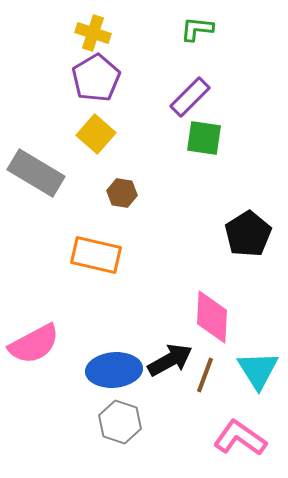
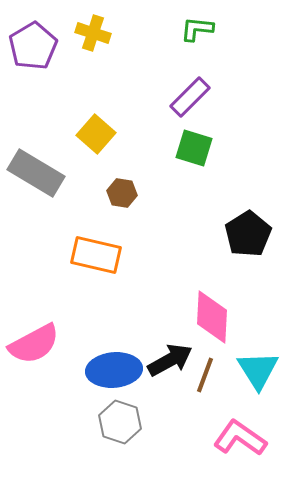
purple pentagon: moved 63 px left, 32 px up
green square: moved 10 px left, 10 px down; rotated 9 degrees clockwise
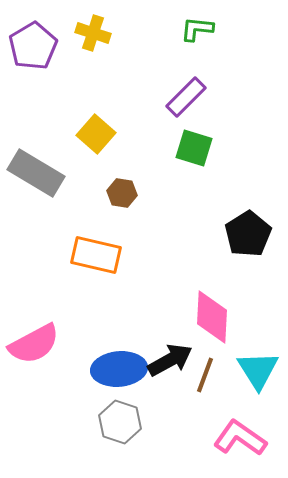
purple rectangle: moved 4 px left
blue ellipse: moved 5 px right, 1 px up
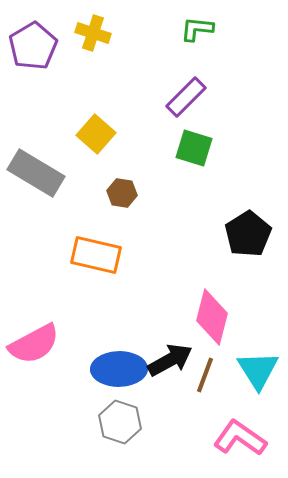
pink diamond: rotated 12 degrees clockwise
blue ellipse: rotated 4 degrees clockwise
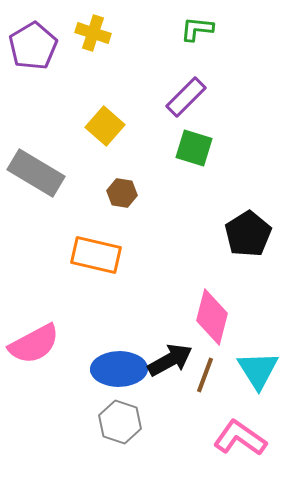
yellow square: moved 9 px right, 8 px up
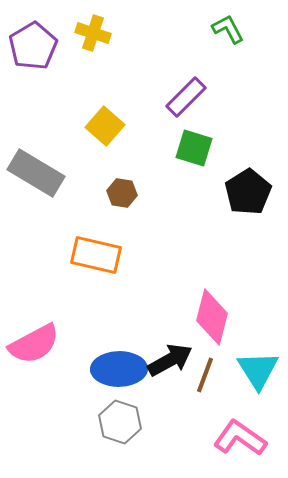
green L-shape: moved 31 px right; rotated 56 degrees clockwise
black pentagon: moved 42 px up
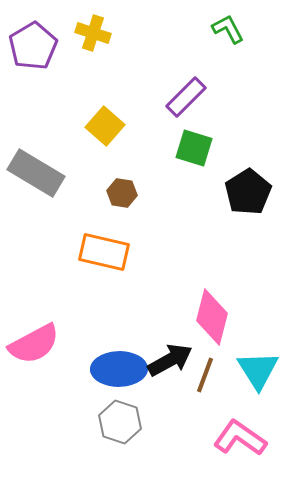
orange rectangle: moved 8 px right, 3 px up
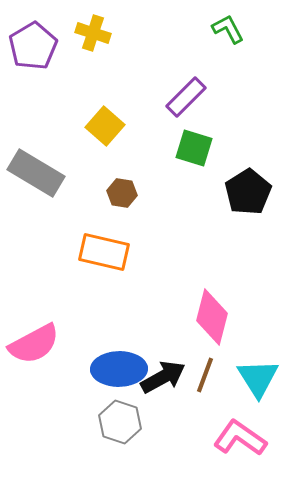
black arrow: moved 7 px left, 17 px down
cyan triangle: moved 8 px down
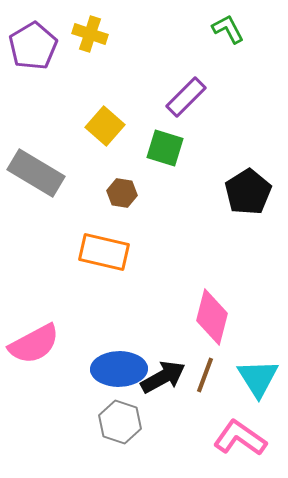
yellow cross: moved 3 px left, 1 px down
green square: moved 29 px left
